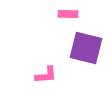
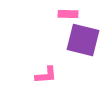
purple square: moved 3 px left, 8 px up
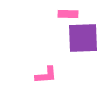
purple square: moved 2 px up; rotated 16 degrees counterclockwise
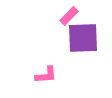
pink rectangle: moved 1 px right, 2 px down; rotated 48 degrees counterclockwise
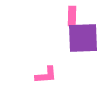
pink rectangle: moved 3 px right; rotated 42 degrees counterclockwise
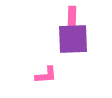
purple square: moved 10 px left, 1 px down
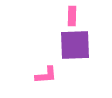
purple square: moved 2 px right, 6 px down
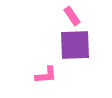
pink rectangle: rotated 36 degrees counterclockwise
